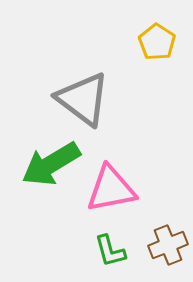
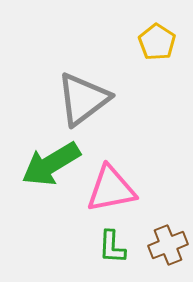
gray triangle: rotated 46 degrees clockwise
green L-shape: moved 2 px right, 4 px up; rotated 18 degrees clockwise
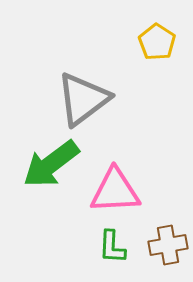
green arrow: rotated 6 degrees counterclockwise
pink triangle: moved 4 px right, 2 px down; rotated 8 degrees clockwise
brown cross: rotated 12 degrees clockwise
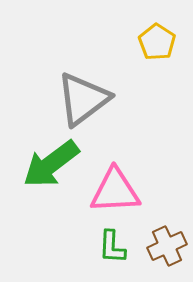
brown cross: moved 1 px left, 1 px down; rotated 15 degrees counterclockwise
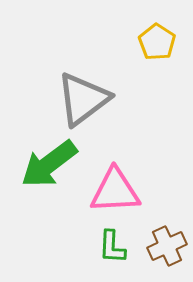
green arrow: moved 2 px left
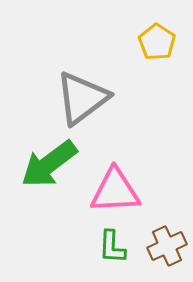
gray triangle: moved 1 px left, 1 px up
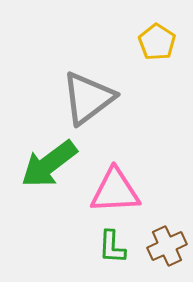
gray triangle: moved 6 px right
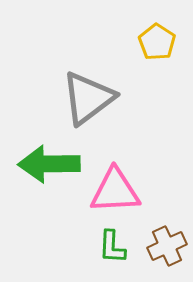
green arrow: rotated 36 degrees clockwise
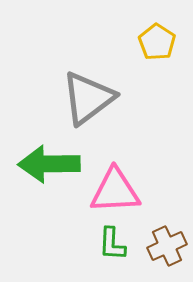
green L-shape: moved 3 px up
